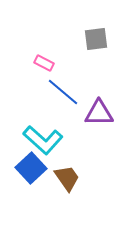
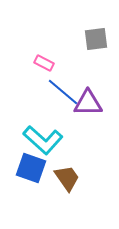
purple triangle: moved 11 px left, 10 px up
blue square: rotated 28 degrees counterclockwise
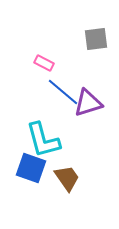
purple triangle: rotated 16 degrees counterclockwise
cyan L-shape: rotated 33 degrees clockwise
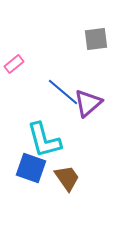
pink rectangle: moved 30 px left, 1 px down; rotated 66 degrees counterclockwise
purple triangle: rotated 24 degrees counterclockwise
cyan L-shape: moved 1 px right
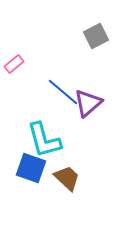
gray square: moved 3 px up; rotated 20 degrees counterclockwise
brown trapezoid: rotated 12 degrees counterclockwise
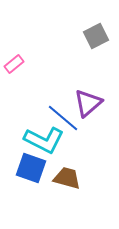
blue line: moved 26 px down
cyan L-shape: rotated 48 degrees counterclockwise
brown trapezoid: rotated 28 degrees counterclockwise
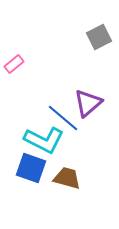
gray square: moved 3 px right, 1 px down
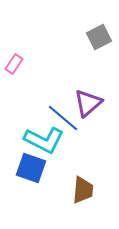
pink rectangle: rotated 18 degrees counterclockwise
brown trapezoid: moved 16 px right, 12 px down; rotated 80 degrees clockwise
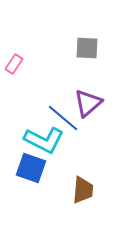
gray square: moved 12 px left, 11 px down; rotated 30 degrees clockwise
